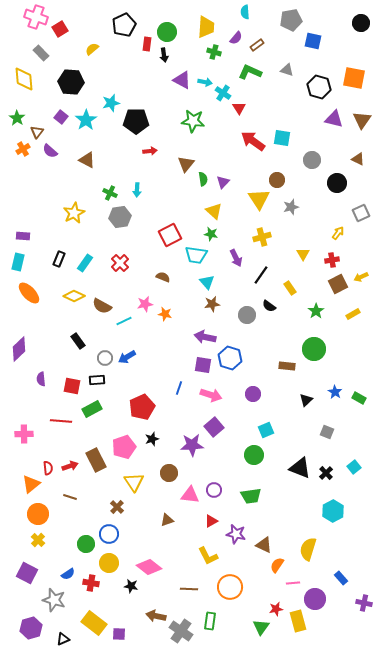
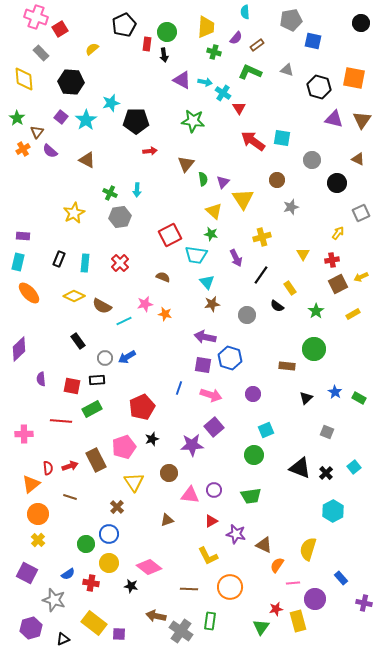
yellow triangle at (259, 199): moved 16 px left
cyan rectangle at (85, 263): rotated 30 degrees counterclockwise
black semicircle at (269, 306): moved 8 px right
black triangle at (306, 400): moved 2 px up
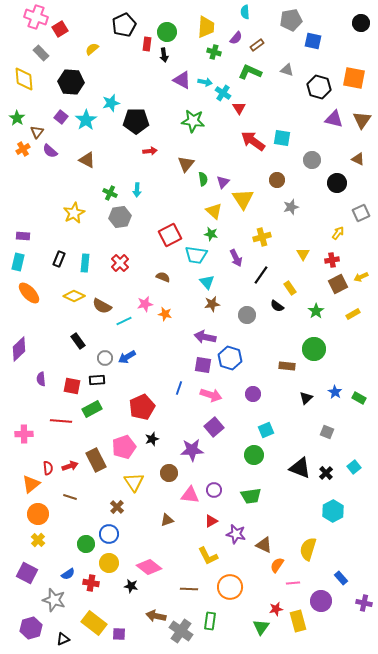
purple star at (192, 445): moved 5 px down
purple circle at (315, 599): moved 6 px right, 2 px down
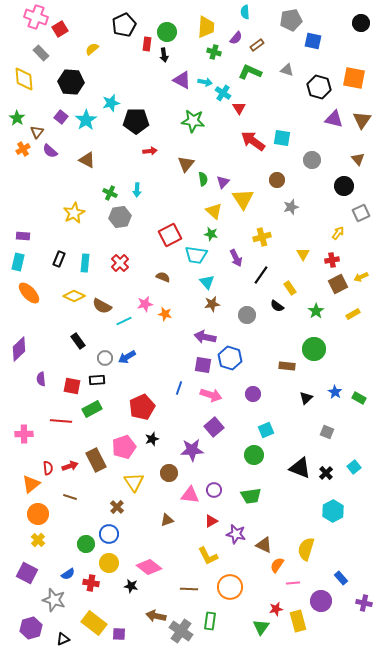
brown triangle at (358, 159): rotated 24 degrees clockwise
black circle at (337, 183): moved 7 px right, 3 px down
yellow semicircle at (308, 549): moved 2 px left
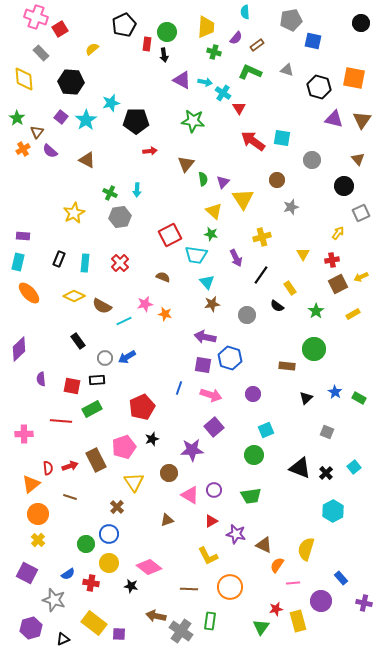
pink triangle at (190, 495): rotated 24 degrees clockwise
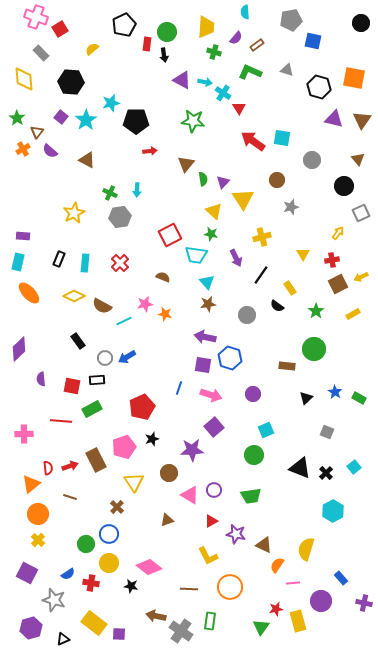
brown star at (212, 304): moved 4 px left
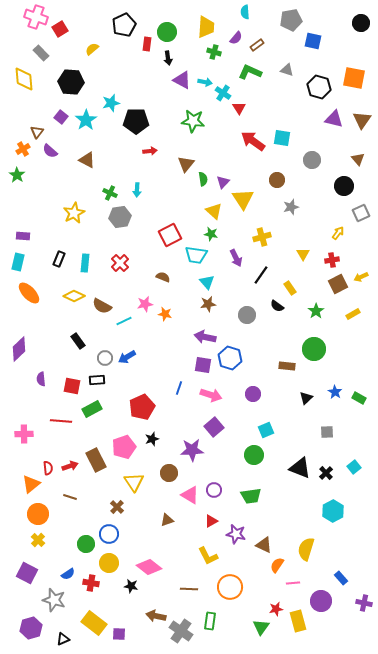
black arrow at (164, 55): moved 4 px right, 3 px down
green star at (17, 118): moved 57 px down
gray square at (327, 432): rotated 24 degrees counterclockwise
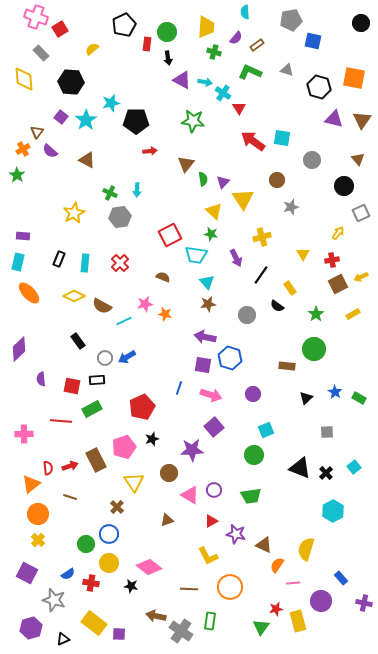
green star at (316, 311): moved 3 px down
